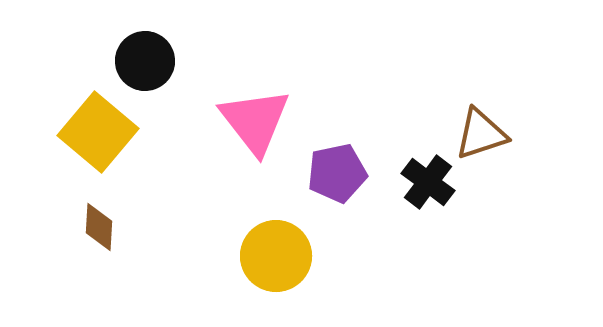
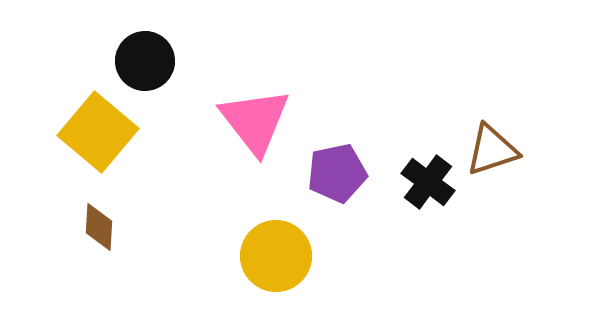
brown triangle: moved 11 px right, 16 px down
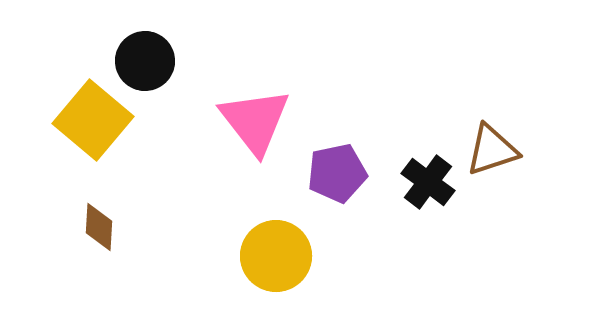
yellow square: moved 5 px left, 12 px up
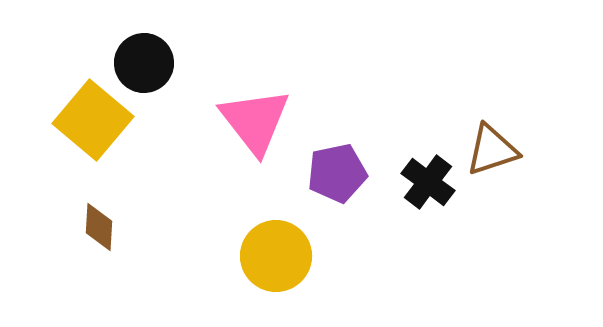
black circle: moved 1 px left, 2 px down
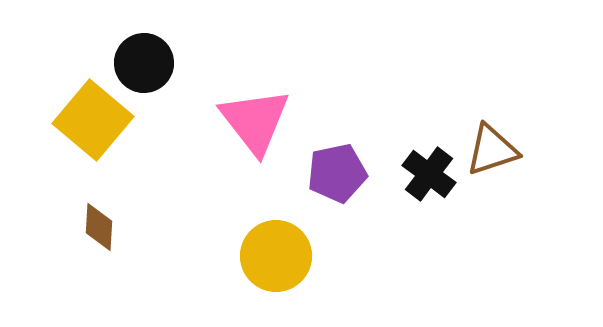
black cross: moved 1 px right, 8 px up
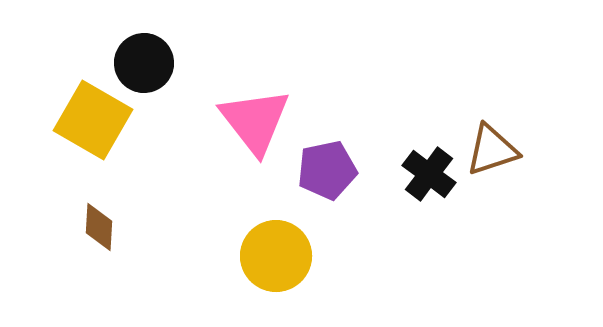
yellow square: rotated 10 degrees counterclockwise
purple pentagon: moved 10 px left, 3 px up
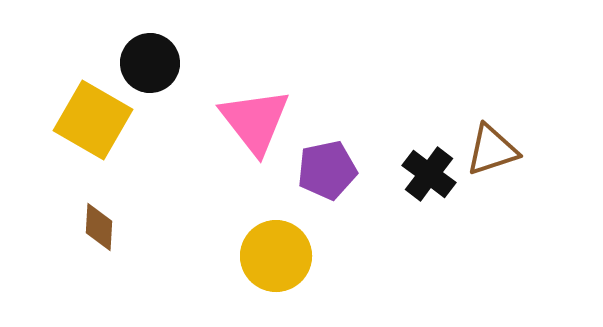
black circle: moved 6 px right
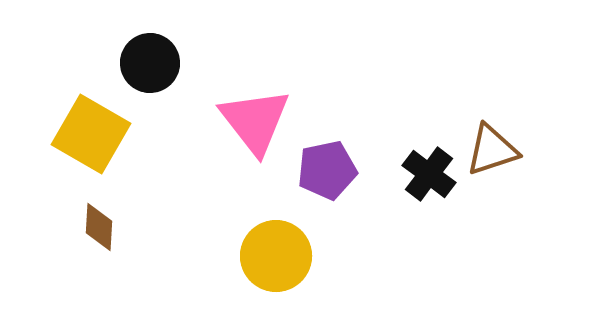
yellow square: moved 2 px left, 14 px down
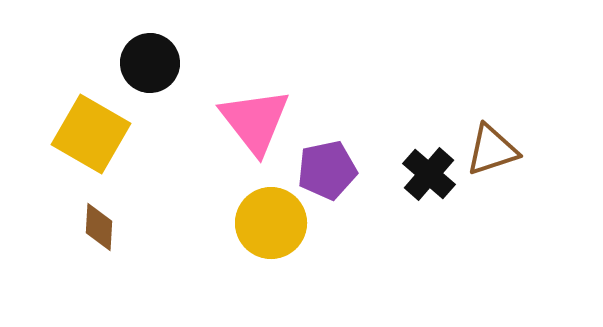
black cross: rotated 4 degrees clockwise
yellow circle: moved 5 px left, 33 px up
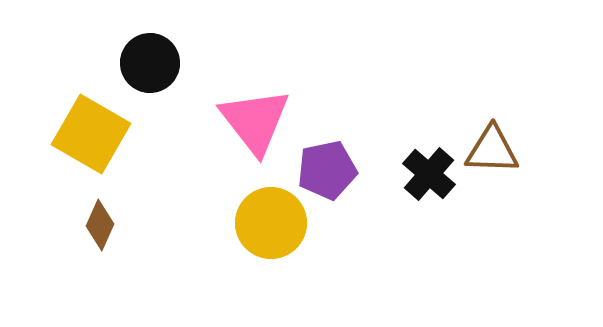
brown triangle: rotated 20 degrees clockwise
brown diamond: moved 1 px right, 2 px up; rotated 21 degrees clockwise
